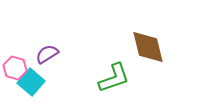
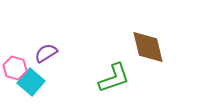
purple semicircle: moved 1 px left, 1 px up
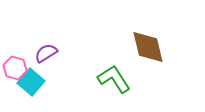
green L-shape: moved 1 px down; rotated 104 degrees counterclockwise
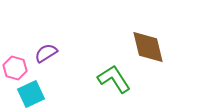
cyan square: moved 12 px down; rotated 24 degrees clockwise
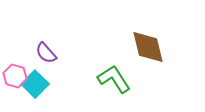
purple semicircle: rotated 100 degrees counterclockwise
pink hexagon: moved 8 px down
cyan square: moved 4 px right, 10 px up; rotated 20 degrees counterclockwise
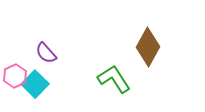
brown diamond: rotated 42 degrees clockwise
pink hexagon: rotated 20 degrees clockwise
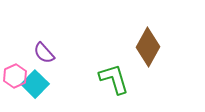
purple semicircle: moved 2 px left
green L-shape: rotated 16 degrees clockwise
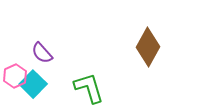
purple semicircle: moved 2 px left
green L-shape: moved 25 px left, 9 px down
cyan square: moved 2 px left
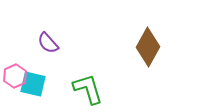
purple semicircle: moved 6 px right, 10 px up
cyan square: rotated 32 degrees counterclockwise
green L-shape: moved 1 px left, 1 px down
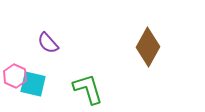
pink hexagon: rotated 10 degrees counterclockwise
